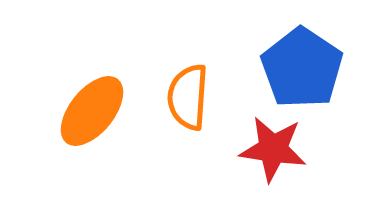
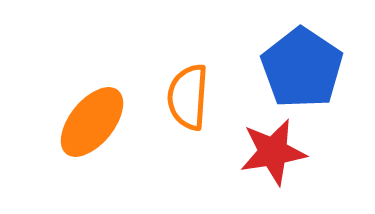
orange ellipse: moved 11 px down
red star: moved 3 px down; rotated 18 degrees counterclockwise
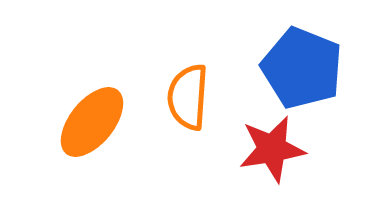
blue pentagon: rotated 12 degrees counterclockwise
red star: moved 1 px left, 3 px up
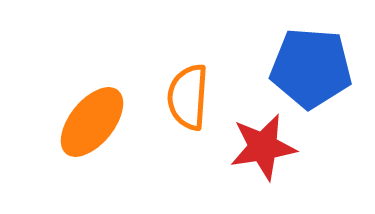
blue pentagon: moved 9 px right; rotated 18 degrees counterclockwise
red star: moved 9 px left, 2 px up
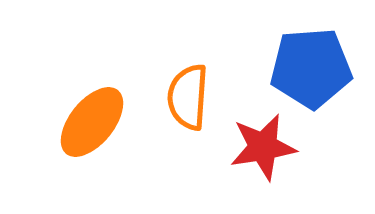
blue pentagon: rotated 8 degrees counterclockwise
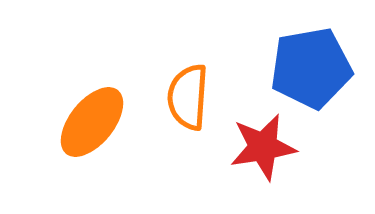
blue pentagon: rotated 6 degrees counterclockwise
